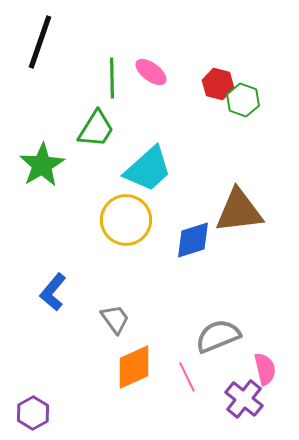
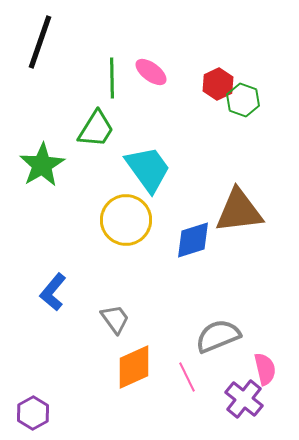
red hexagon: rotated 20 degrees clockwise
cyan trapezoid: rotated 84 degrees counterclockwise
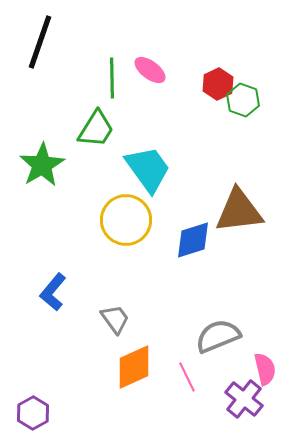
pink ellipse: moved 1 px left, 2 px up
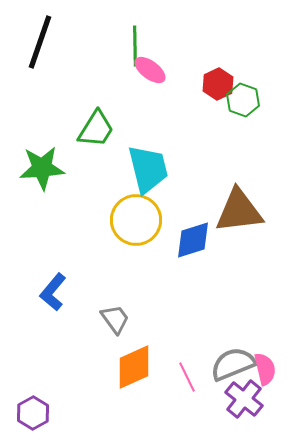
green line: moved 23 px right, 32 px up
green star: moved 3 px down; rotated 27 degrees clockwise
cyan trapezoid: rotated 22 degrees clockwise
yellow circle: moved 10 px right
gray semicircle: moved 15 px right, 28 px down
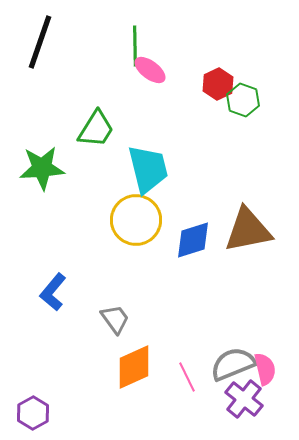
brown triangle: moved 9 px right, 19 px down; rotated 4 degrees counterclockwise
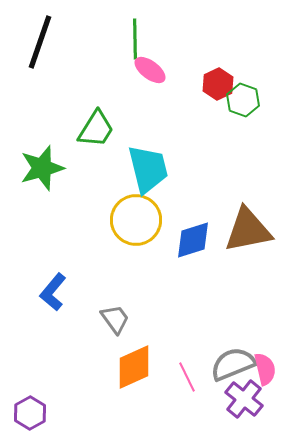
green line: moved 7 px up
green star: rotated 12 degrees counterclockwise
purple hexagon: moved 3 px left
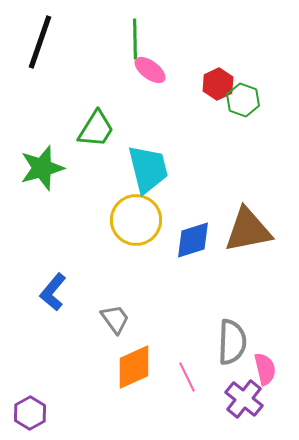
gray semicircle: moved 1 px left, 22 px up; rotated 114 degrees clockwise
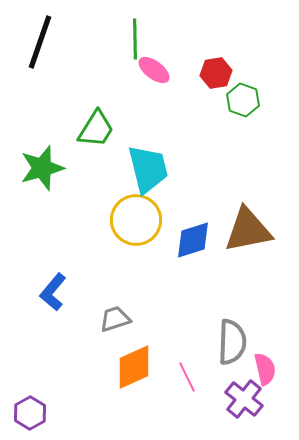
pink ellipse: moved 4 px right
red hexagon: moved 2 px left, 11 px up; rotated 16 degrees clockwise
gray trapezoid: rotated 72 degrees counterclockwise
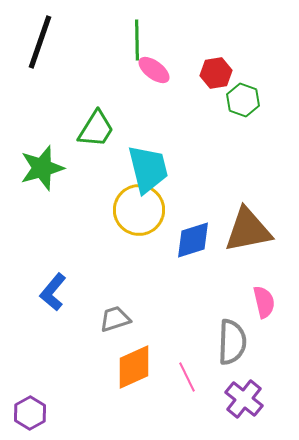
green line: moved 2 px right, 1 px down
yellow circle: moved 3 px right, 10 px up
pink semicircle: moved 1 px left, 67 px up
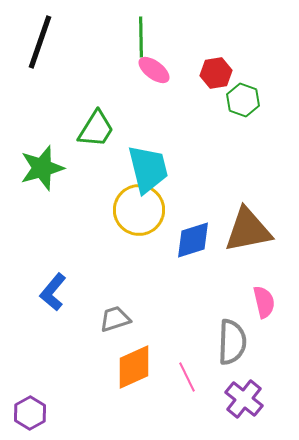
green line: moved 4 px right, 3 px up
